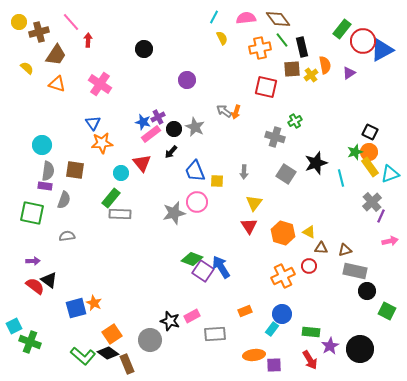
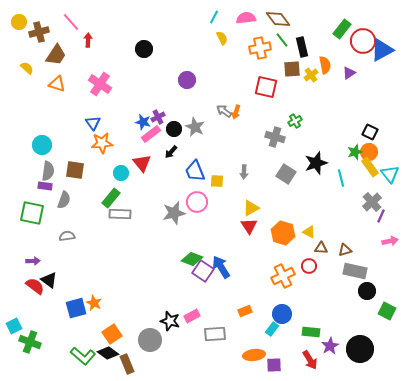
cyan triangle at (390, 174): rotated 48 degrees counterclockwise
yellow triangle at (254, 203): moved 3 px left, 5 px down; rotated 24 degrees clockwise
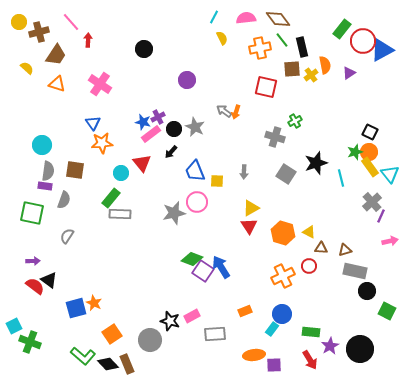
gray semicircle at (67, 236): rotated 49 degrees counterclockwise
black diamond at (108, 353): moved 11 px down; rotated 10 degrees clockwise
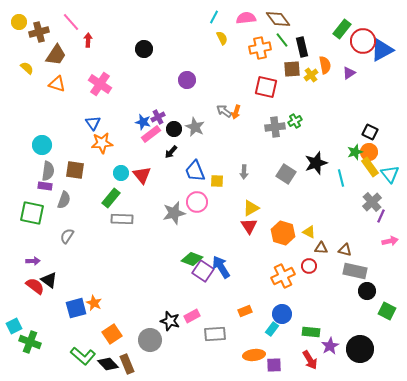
gray cross at (275, 137): moved 10 px up; rotated 24 degrees counterclockwise
red triangle at (142, 163): moved 12 px down
gray rectangle at (120, 214): moved 2 px right, 5 px down
brown triangle at (345, 250): rotated 32 degrees clockwise
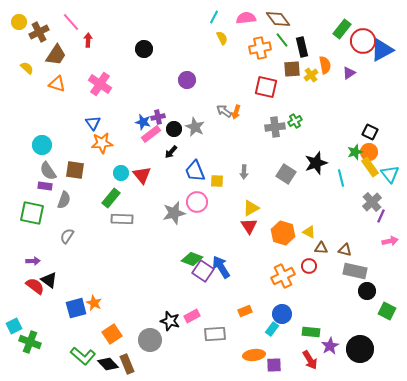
brown cross at (39, 32): rotated 12 degrees counterclockwise
purple cross at (158, 117): rotated 16 degrees clockwise
gray semicircle at (48, 171): rotated 138 degrees clockwise
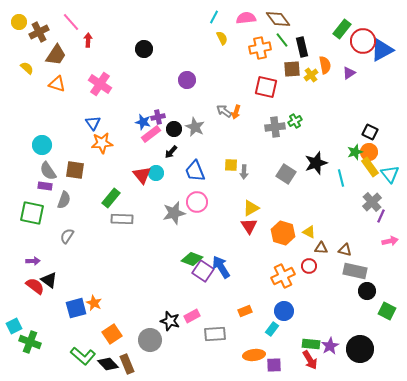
cyan circle at (121, 173): moved 35 px right
yellow square at (217, 181): moved 14 px right, 16 px up
blue circle at (282, 314): moved 2 px right, 3 px up
green rectangle at (311, 332): moved 12 px down
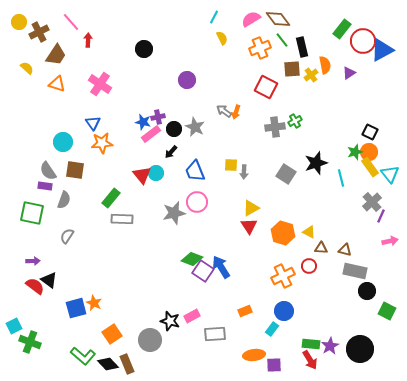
pink semicircle at (246, 18): moved 5 px right, 1 px down; rotated 24 degrees counterclockwise
orange cross at (260, 48): rotated 10 degrees counterclockwise
red square at (266, 87): rotated 15 degrees clockwise
cyan circle at (42, 145): moved 21 px right, 3 px up
